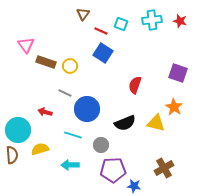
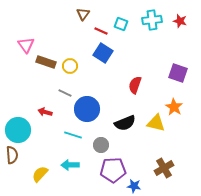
yellow semicircle: moved 25 px down; rotated 30 degrees counterclockwise
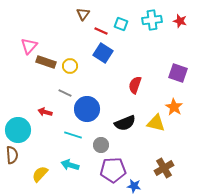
pink triangle: moved 3 px right, 1 px down; rotated 18 degrees clockwise
cyan arrow: rotated 18 degrees clockwise
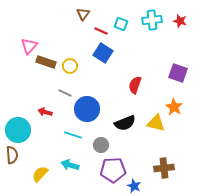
brown cross: rotated 24 degrees clockwise
blue star: rotated 16 degrees clockwise
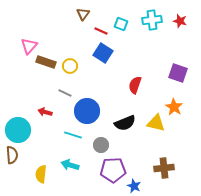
blue circle: moved 2 px down
yellow semicircle: moved 1 px right; rotated 36 degrees counterclockwise
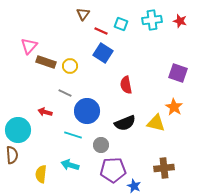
red semicircle: moved 9 px left; rotated 30 degrees counterclockwise
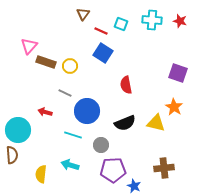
cyan cross: rotated 12 degrees clockwise
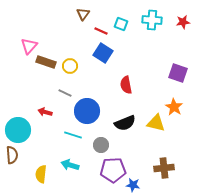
red star: moved 3 px right, 1 px down; rotated 24 degrees counterclockwise
blue star: moved 1 px left, 1 px up; rotated 16 degrees counterclockwise
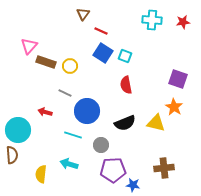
cyan square: moved 4 px right, 32 px down
purple square: moved 6 px down
cyan arrow: moved 1 px left, 1 px up
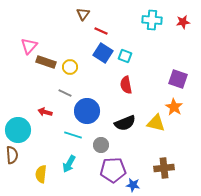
yellow circle: moved 1 px down
cyan arrow: rotated 78 degrees counterclockwise
